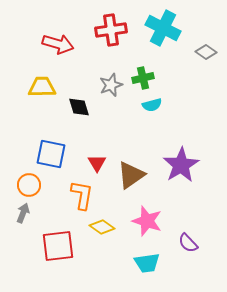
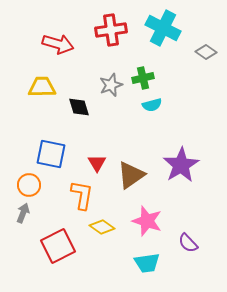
red square: rotated 20 degrees counterclockwise
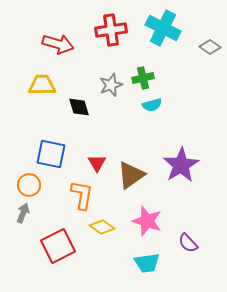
gray diamond: moved 4 px right, 5 px up
yellow trapezoid: moved 2 px up
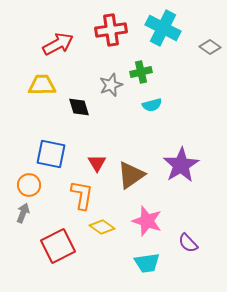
red arrow: rotated 44 degrees counterclockwise
green cross: moved 2 px left, 6 px up
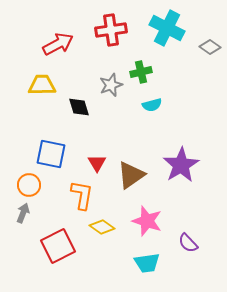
cyan cross: moved 4 px right
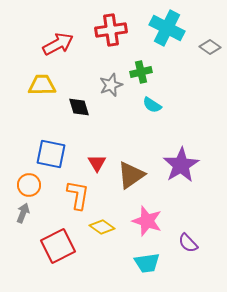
cyan semicircle: rotated 48 degrees clockwise
orange L-shape: moved 4 px left
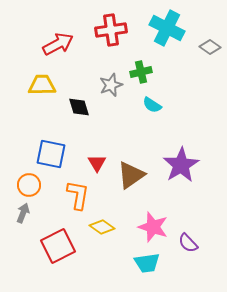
pink star: moved 6 px right, 6 px down
